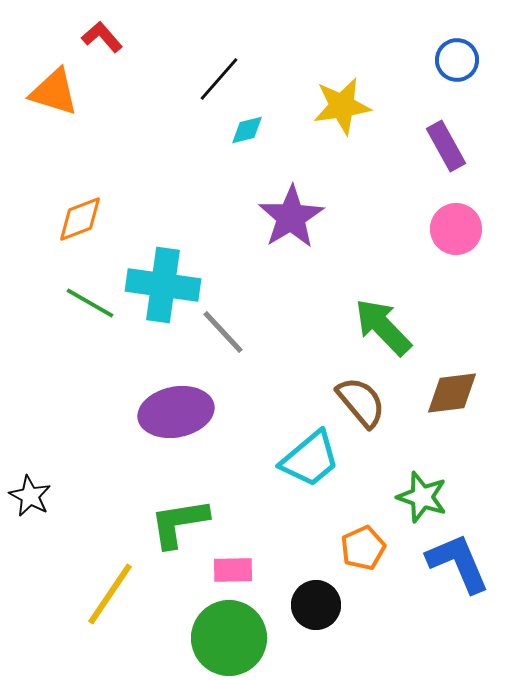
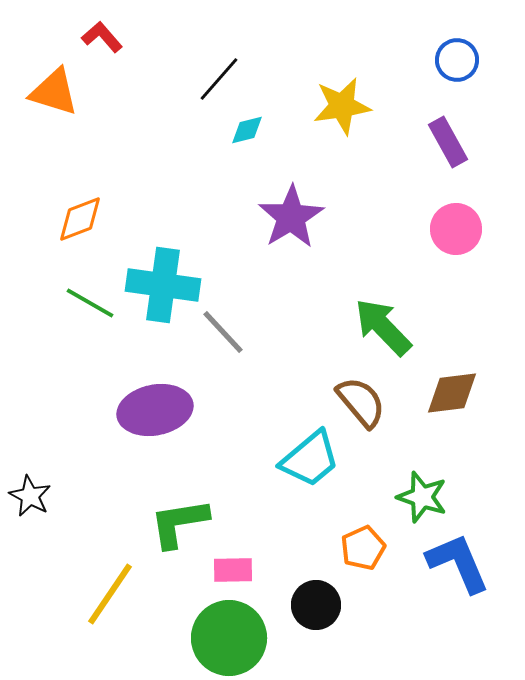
purple rectangle: moved 2 px right, 4 px up
purple ellipse: moved 21 px left, 2 px up
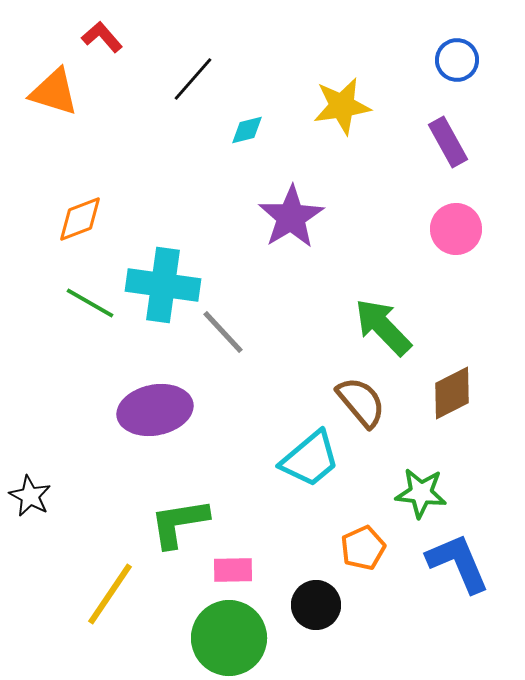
black line: moved 26 px left
brown diamond: rotated 20 degrees counterclockwise
green star: moved 1 px left, 4 px up; rotated 12 degrees counterclockwise
